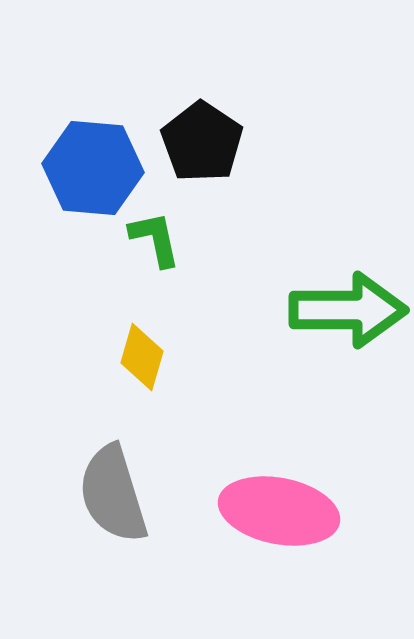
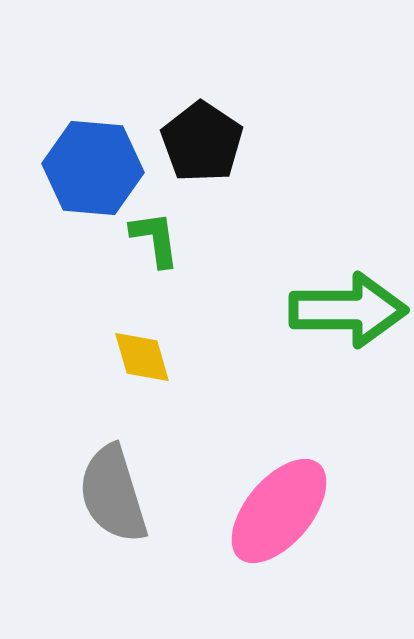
green L-shape: rotated 4 degrees clockwise
yellow diamond: rotated 32 degrees counterclockwise
pink ellipse: rotated 61 degrees counterclockwise
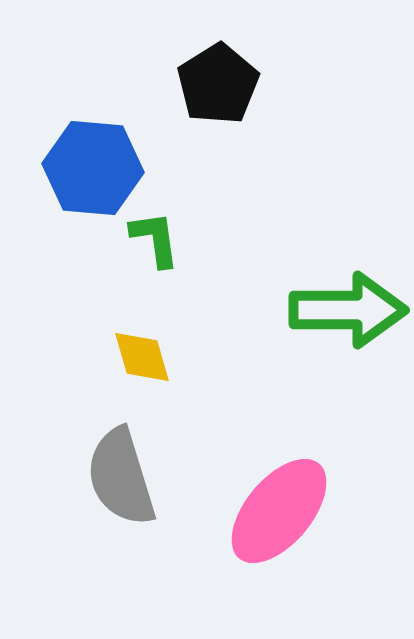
black pentagon: moved 16 px right, 58 px up; rotated 6 degrees clockwise
gray semicircle: moved 8 px right, 17 px up
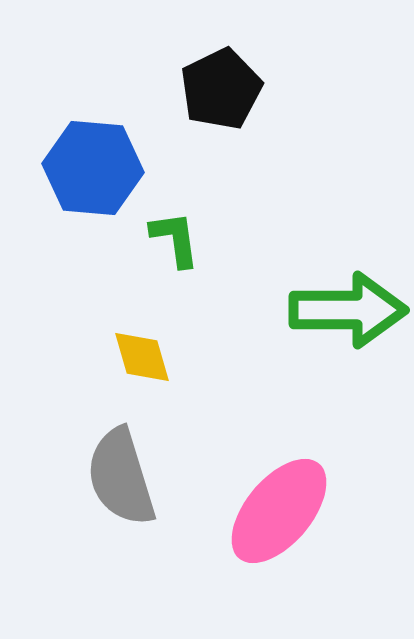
black pentagon: moved 3 px right, 5 px down; rotated 6 degrees clockwise
green L-shape: moved 20 px right
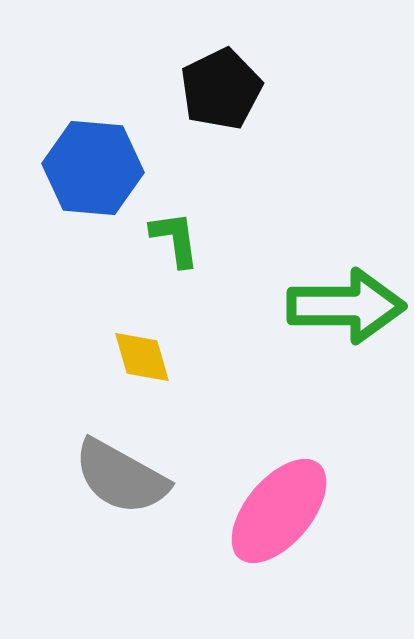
green arrow: moved 2 px left, 4 px up
gray semicircle: rotated 44 degrees counterclockwise
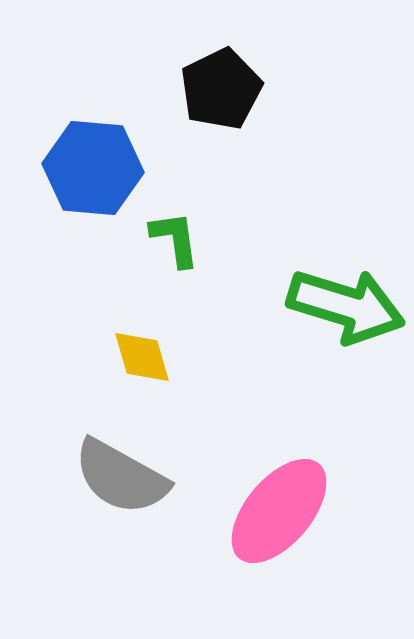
green arrow: rotated 17 degrees clockwise
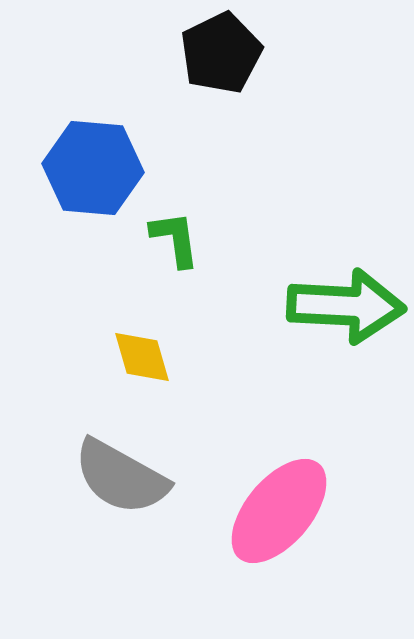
black pentagon: moved 36 px up
green arrow: rotated 14 degrees counterclockwise
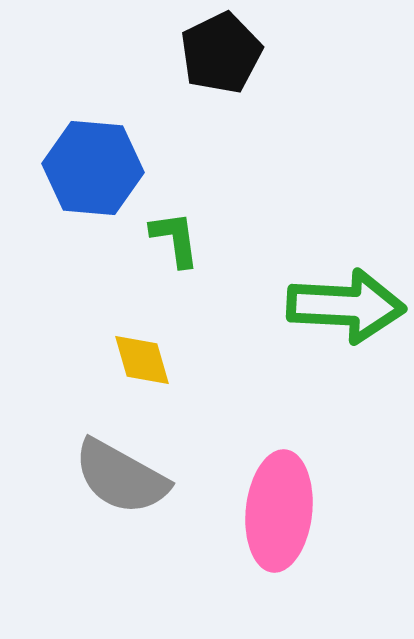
yellow diamond: moved 3 px down
pink ellipse: rotated 34 degrees counterclockwise
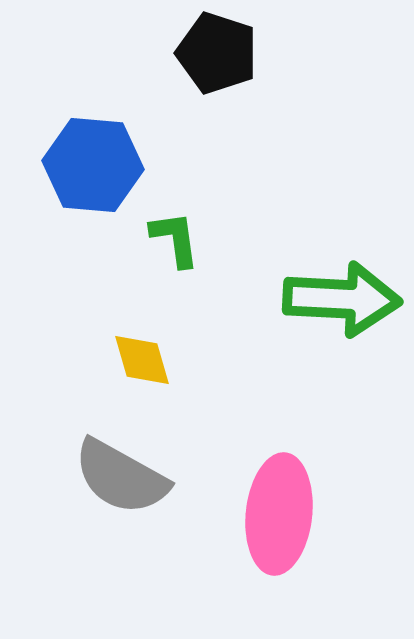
black pentagon: moved 4 px left; rotated 28 degrees counterclockwise
blue hexagon: moved 3 px up
green arrow: moved 4 px left, 7 px up
pink ellipse: moved 3 px down
